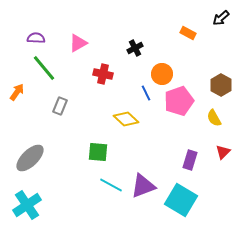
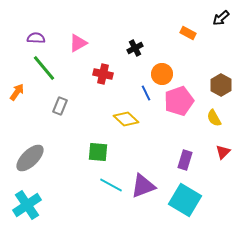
purple rectangle: moved 5 px left
cyan square: moved 4 px right
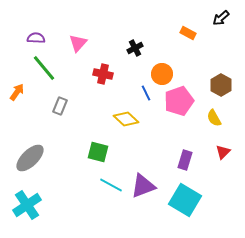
pink triangle: rotated 18 degrees counterclockwise
green square: rotated 10 degrees clockwise
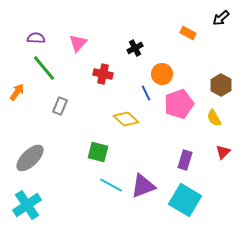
pink pentagon: moved 3 px down
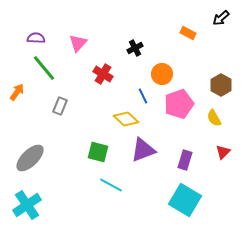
red cross: rotated 18 degrees clockwise
blue line: moved 3 px left, 3 px down
purple triangle: moved 36 px up
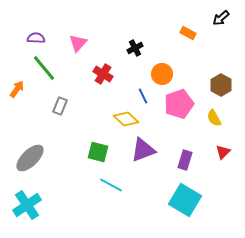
orange arrow: moved 3 px up
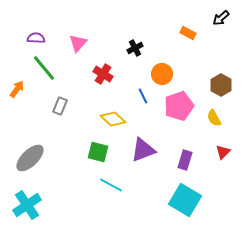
pink pentagon: moved 2 px down
yellow diamond: moved 13 px left
